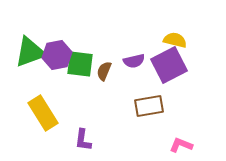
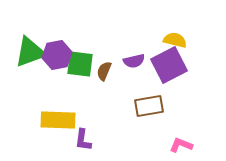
yellow rectangle: moved 15 px right, 7 px down; rotated 56 degrees counterclockwise
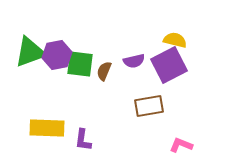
yellow rectangle: moved 11 px left, 8 px down
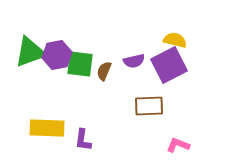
brown rectangle: rotated 8 degrees clockwise
pink L-shape: moved 3 px left
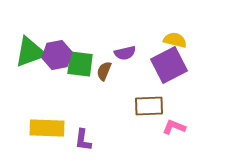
purple semicircle: moved 9 px left, 8 px up
pink L-shape: moved 4 px left, 18 px up
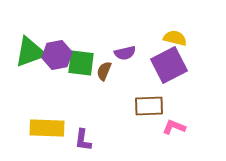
yellow semicircle: moved 2 px up
green square: moved 1 px right, 1 px up
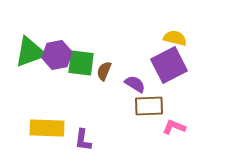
purple semicircle: moved 10 px right, 31 px down; rotated 135 degrees counterclockwise
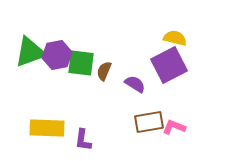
brown rectangle: moved 16 px down; rotated 8 degrees counterclockwise
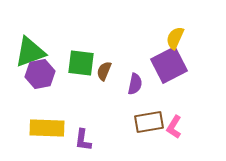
yellow semicircle: rotated 80 degrees counterclockwise
purple hexagon: moved 17 px left, 19 px down
purple semicircle: rotated 70 degrees clockwise
pink L-shape: rotated 80 degrees counterclockwise
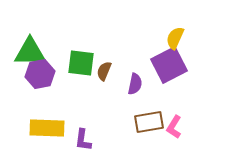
green triangle: rotated 20 degrees clockwise
